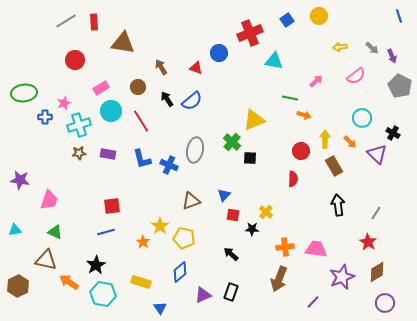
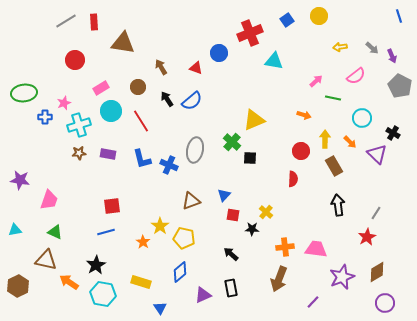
green line at (290, 98): moved 43 px right
red star at (368, 242): moved 1 px left, 5 px up; rotated 12 degrees clockwise
black rectangle at (231, 292): moved 4 px up; rotated 30 degrees counterclockwise
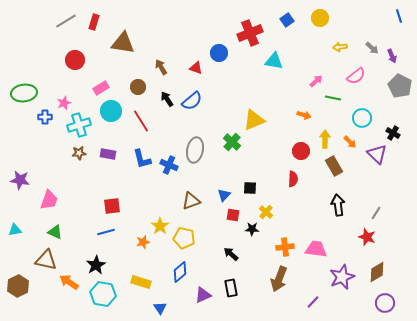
yellow circle at (319, 16): moved 1 px right, 2 px down
red rectangle at (94, 22): rotated 21 degrees clockwise
black square at (250, 158): moved 30 px down
red star at (367, 237): rotated 24 degrees counterclockwise
orange star at (143, 242): rotated 24 degrees clockwise
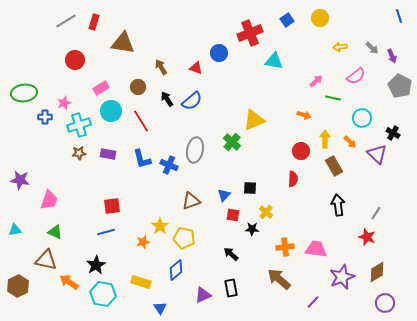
blue diamond at (180, 272): moved 4 px left, 2 px up
brown arrow at (279, 279): rotated 110 degrees clockwise
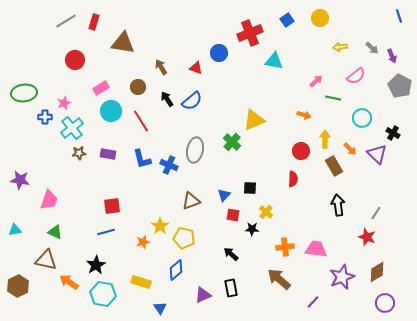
cyan cross at (79, 125): moved 7 px left, 3 px down; rotated 20 degrees counterclockwise
orange arrow at (350, 142): moved 7 px down
